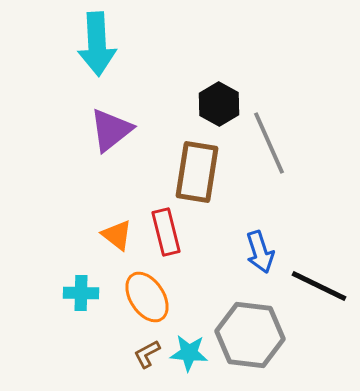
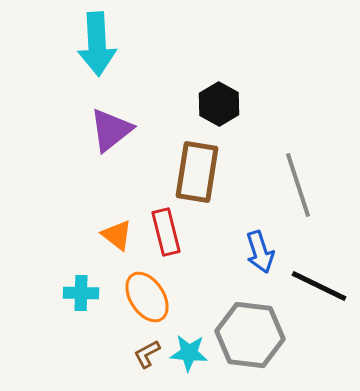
gray line: moved 29 px right, 42 px down; rotated 6 degrees clockwise
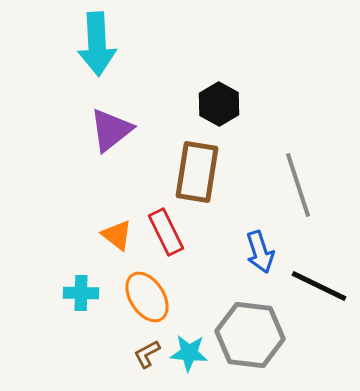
red rectangle: rotated 12 degrees counterclockwise
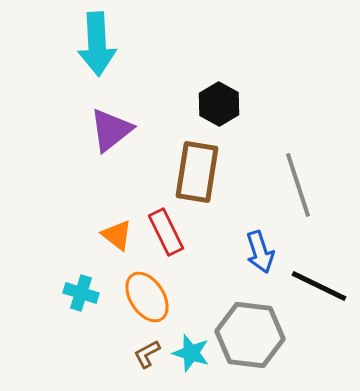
cyan cross: rotated 16 degrees clockwise
cyan star: moved 2 px right; rotated 12 degrees clockwise
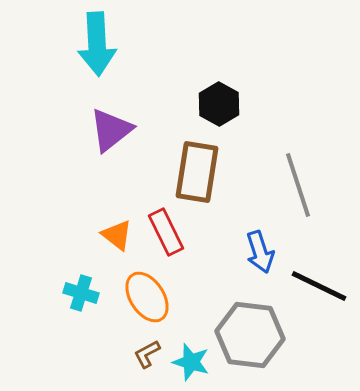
cyan star: moved 9 px down
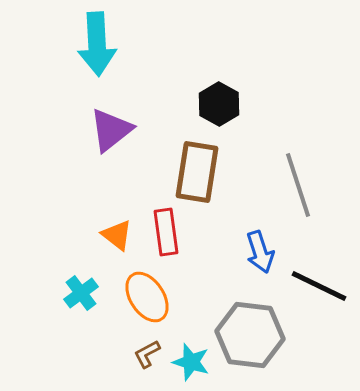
red rectangle: rotated 18 degrees clockwise
cyan cross: rotated 36 degrees clockwise
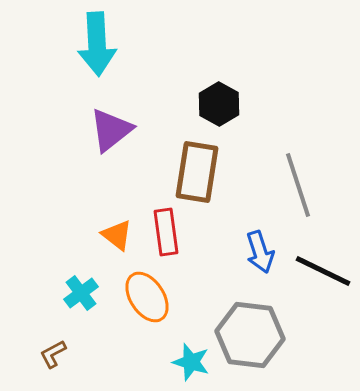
black line: moved 4 px right, 15 px up
brown L-shape: moved 94 px left
